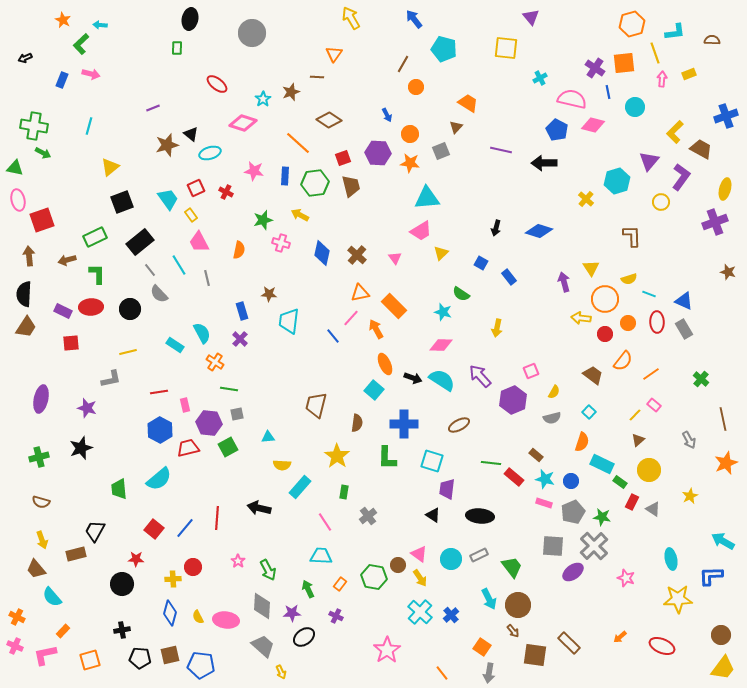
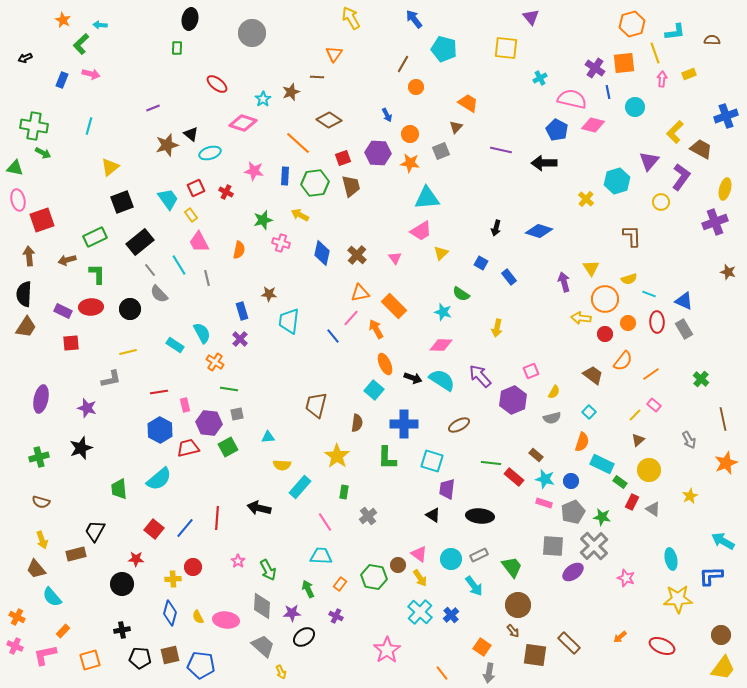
cyan arrow at (489, 599): moved 15 px left, 13 px up; rotated 10 degrees counterclockwise
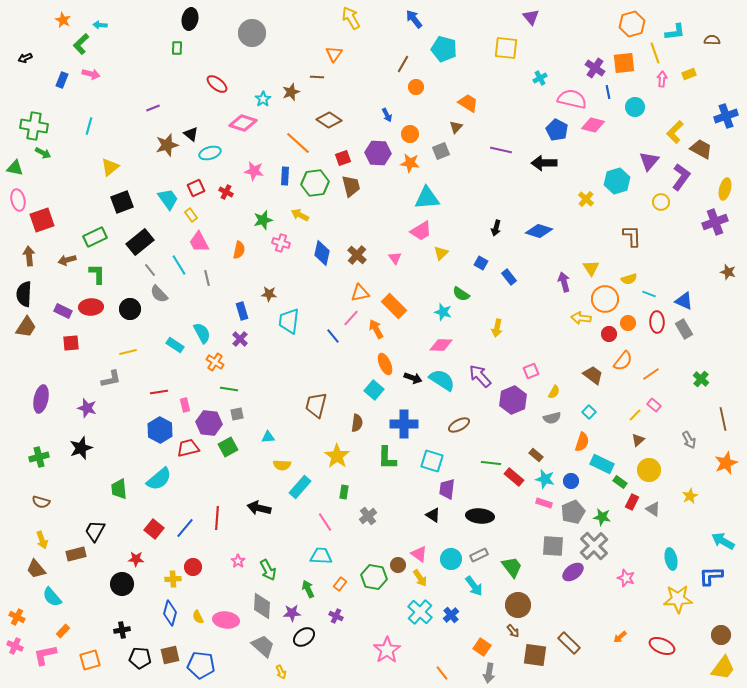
red circle at (605, 334): moved 4 px right
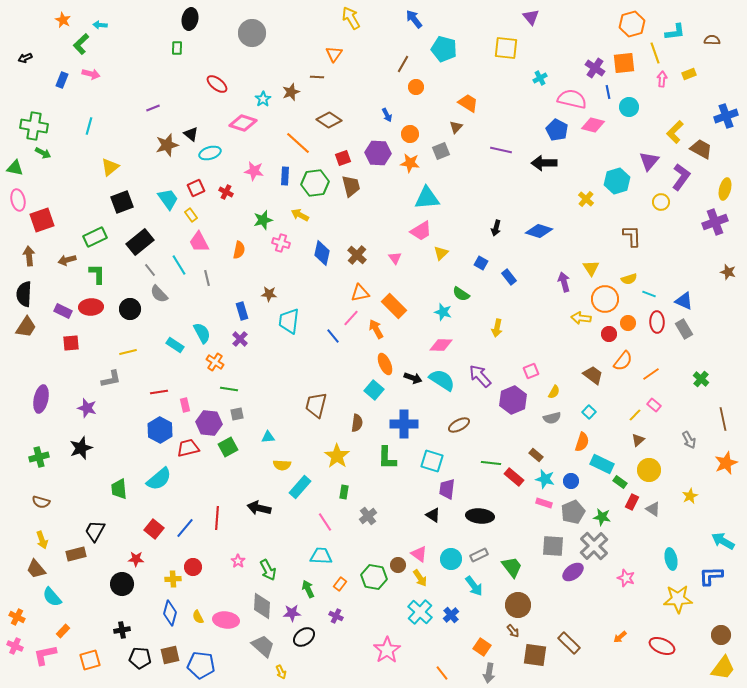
cyan circle at (635, 107): moved 6 px left
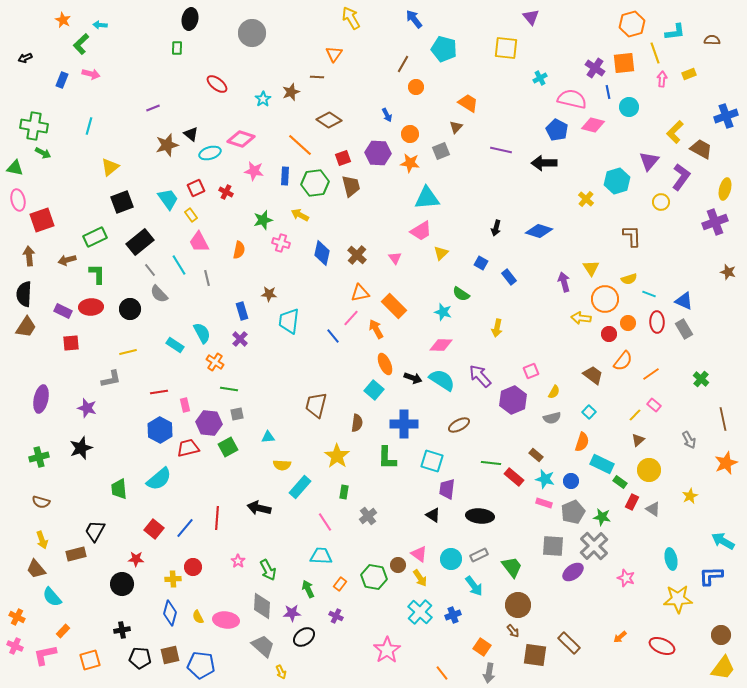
pink diamond at (243, 123): moved 2 px left, 16 px down
orange line at (298, 143): moved 2 px right, 2 px down
blue cross at (451, 615): moved 2 px right; rotated 21 degrees clockwise
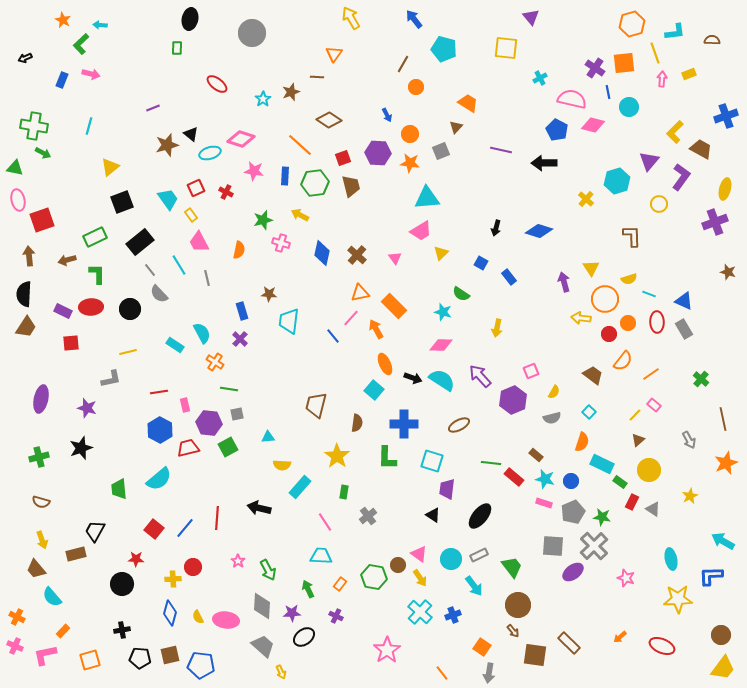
yellow circle at (661, 202): moved 2 px left, 2 px down
black ellipse at (480, 516): rotated 56 degrees counterclockwise
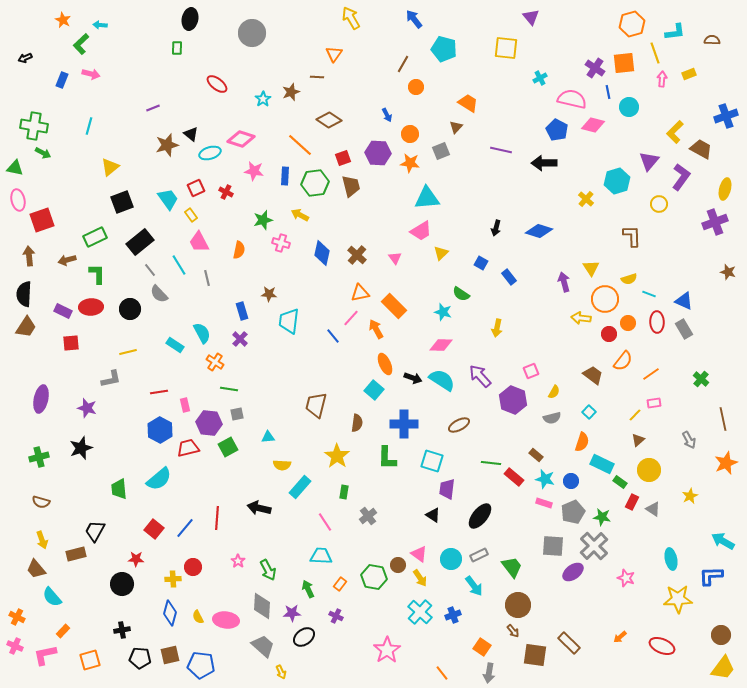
purple hexagon at (513, 400): rotated 16 degrees counterclockwise
pink rectangle at (654, 405): moved 2 px up; rotated 48 degrees counterclockwise
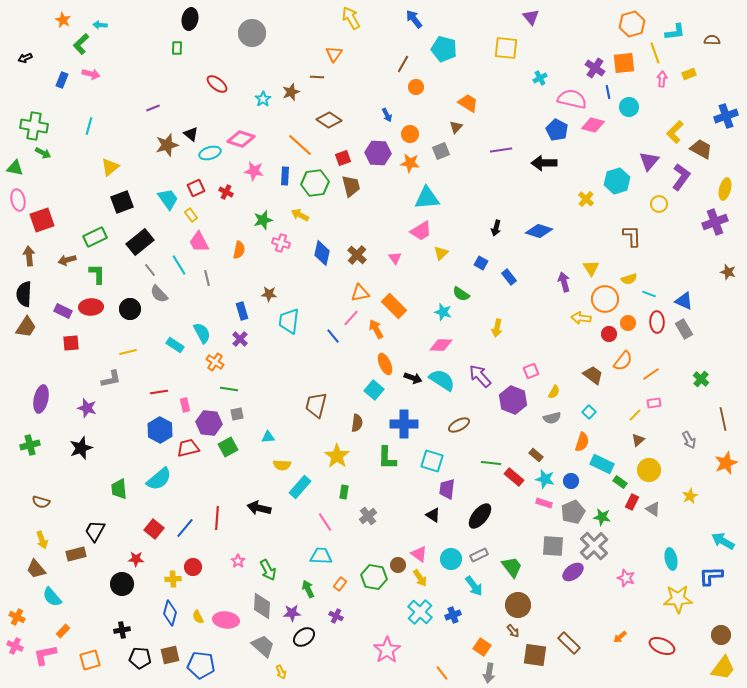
purple line at (501, 150): rotated 20 degrees counterclockwise
green cross at (39, 457): moved 9 px left, 12 px up
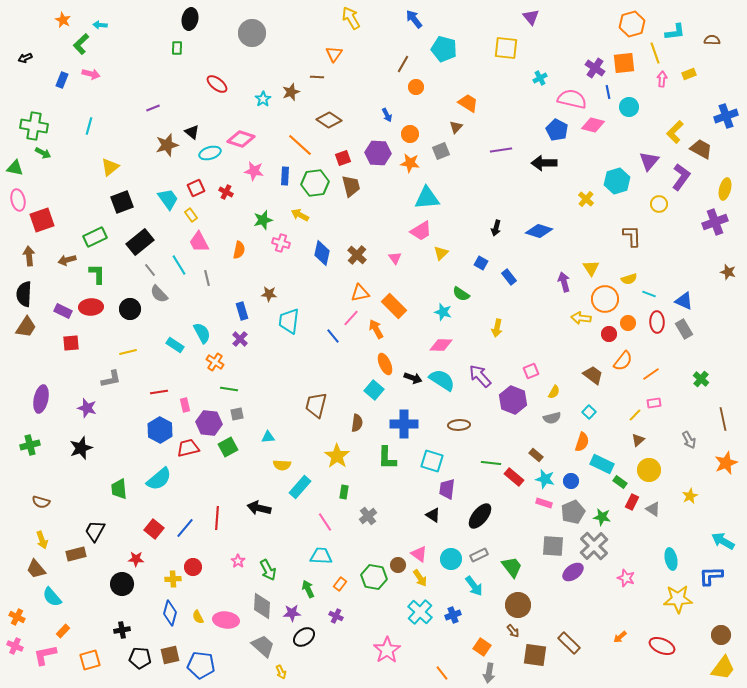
black triangle at (191, 134): moved 1 px right, 2 px up
brown ellipse at (459, 425): rotated 25 degrees clockwise
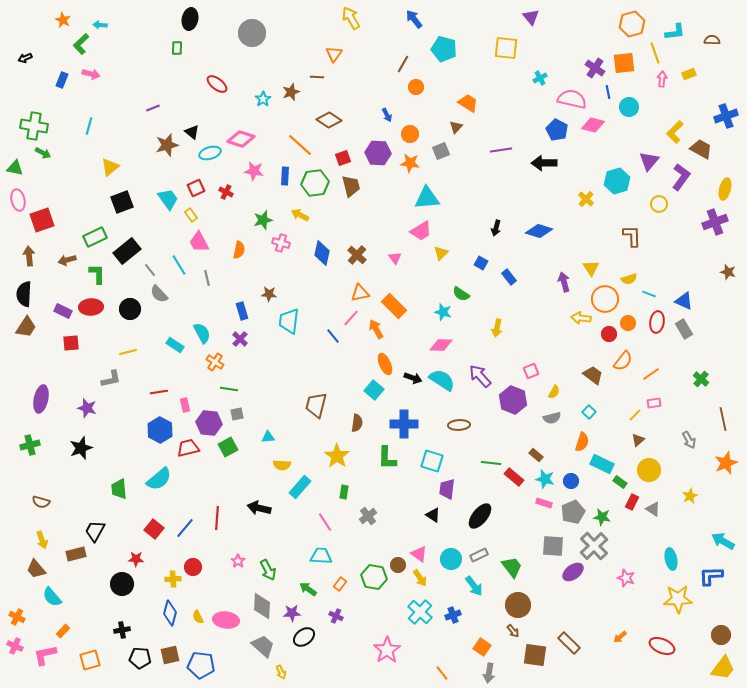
black rectangle at (140, 242): moved 13 px left, 9 px down
red ellipse at (657, 322): rotated 10 degrees clockwise
green arrow at (308, 589): rotated 30 degrees counterclockwise
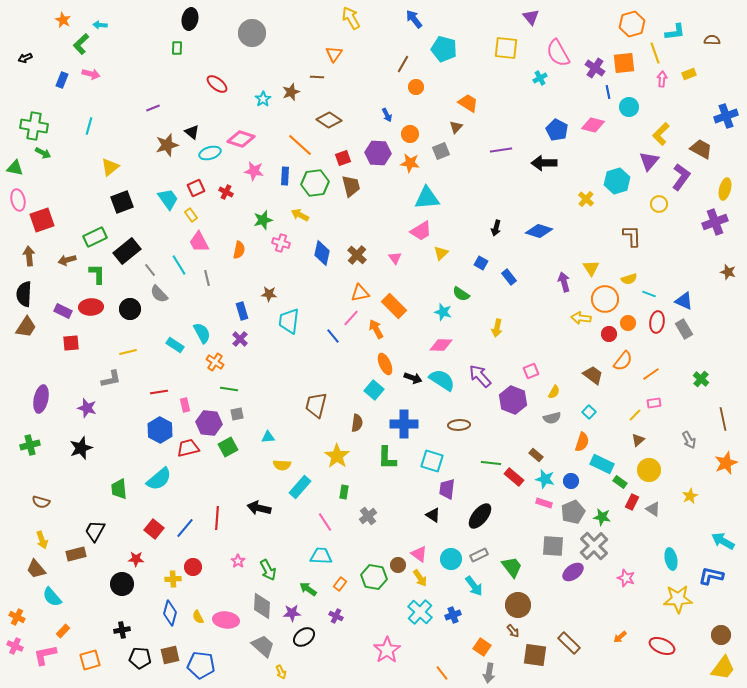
pink semicircle at (572, 99): moved 14 px left, 46 px up; rotated 132 degrees counterclockwise
yellow L-shape at (675, 132): moved 14 px left, 2 px down
blue L-shape at (711, 576): rotated 15 degrees clockwise
